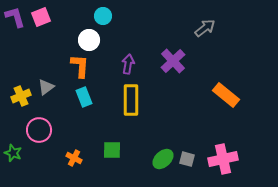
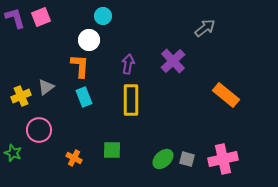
purple L-shape: moved 1 px down
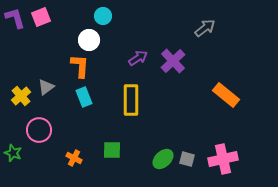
purple arrow: moved 10 px right, 6 px up; rotated 48 degrees clockwise
yellow cross: rotated 18 degrees counterclockwise
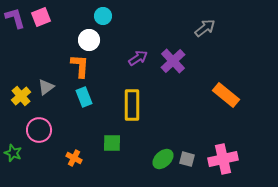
yellow rectangle: moved 1 px right, 5 px down
green square: moved 7 px up
